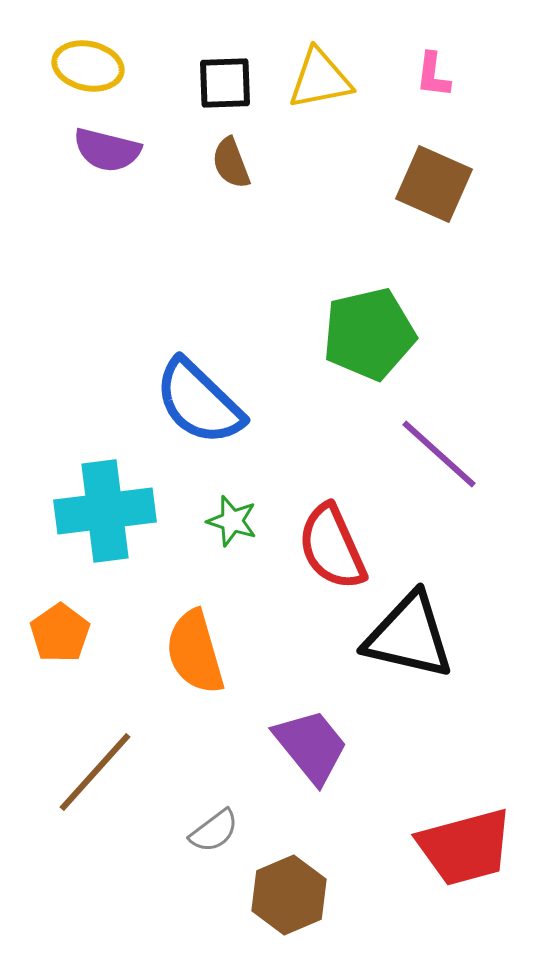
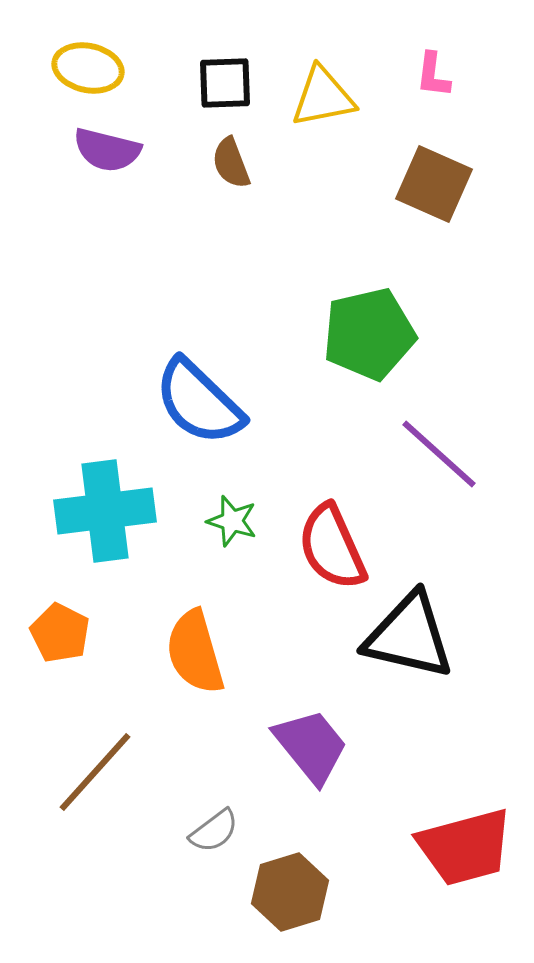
yellow ellipse: moved 2 px down
yellow triangle: moved 3 px right, 18 px down
orange pentagon: rotated 10 degrees counterclockwise
brown hexagon: moved 1 px right, 3 px up; rotated 6 degrees clockwise
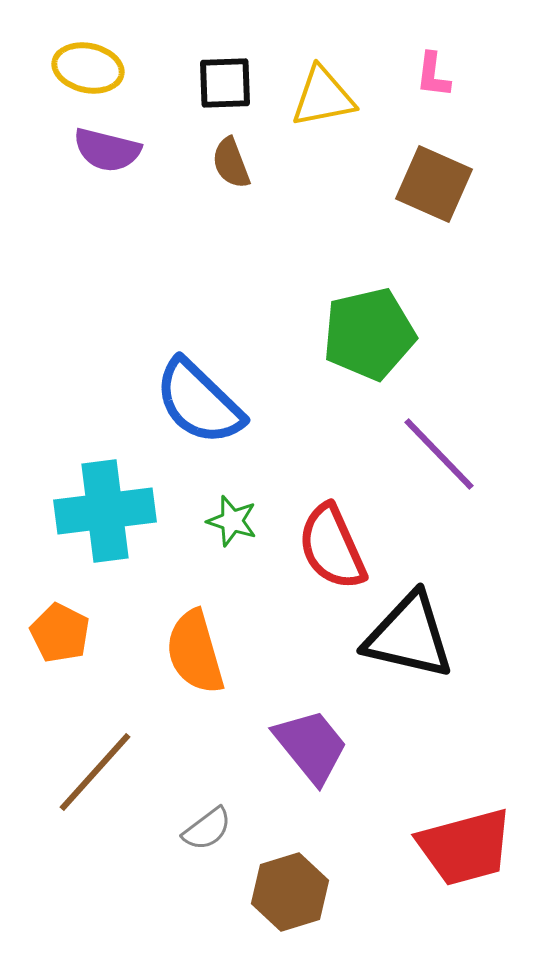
purple line: rotated 4 degrees clockwise
gray semicircle: moved 7 px left, 2 px up
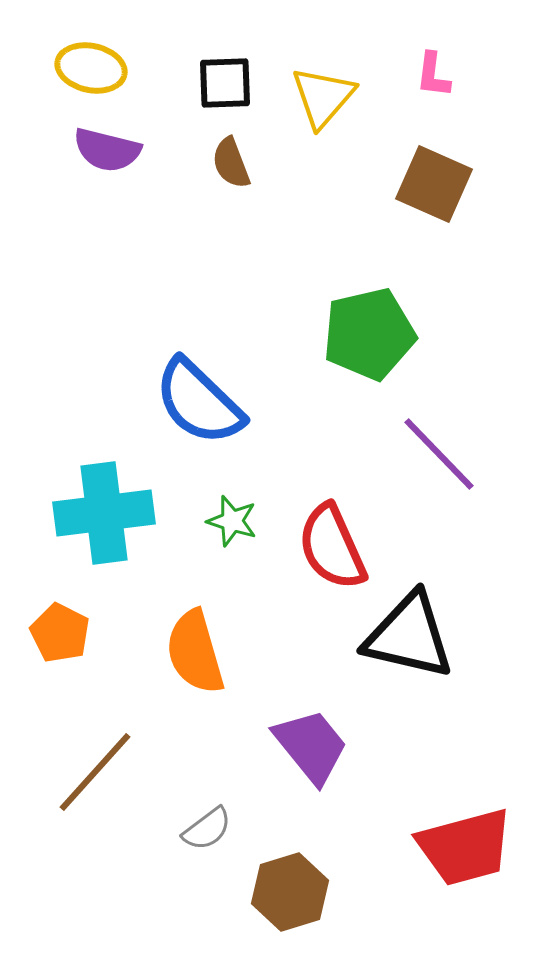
yellow ellipse: moved 3 px right
yellow triangle: rotated 38 degrees counterclockwise
cyan cross: moved 1 px left, 2 px down
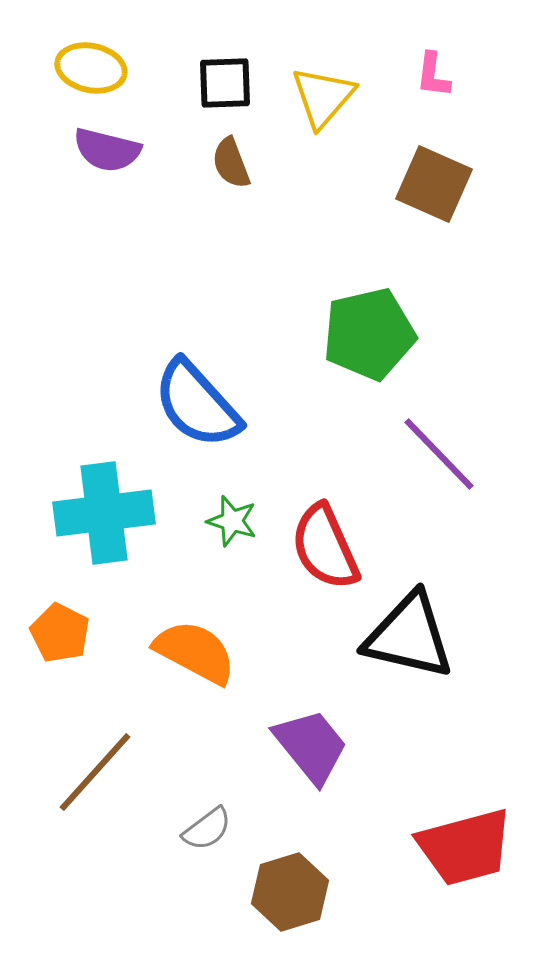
blue semicircle: moved 2 px left, 2 px down; rotated 4 degrees clockwise
red semicircle: moved 7 px left
orange semicircle: rotated 134 degrees clockwise
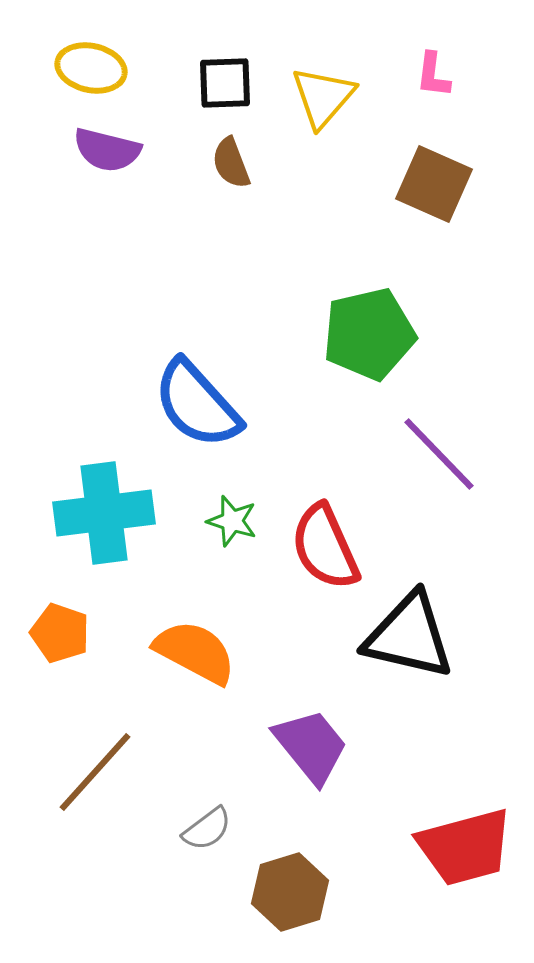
orange pentagon: rotated 8 degrees counterclockwise
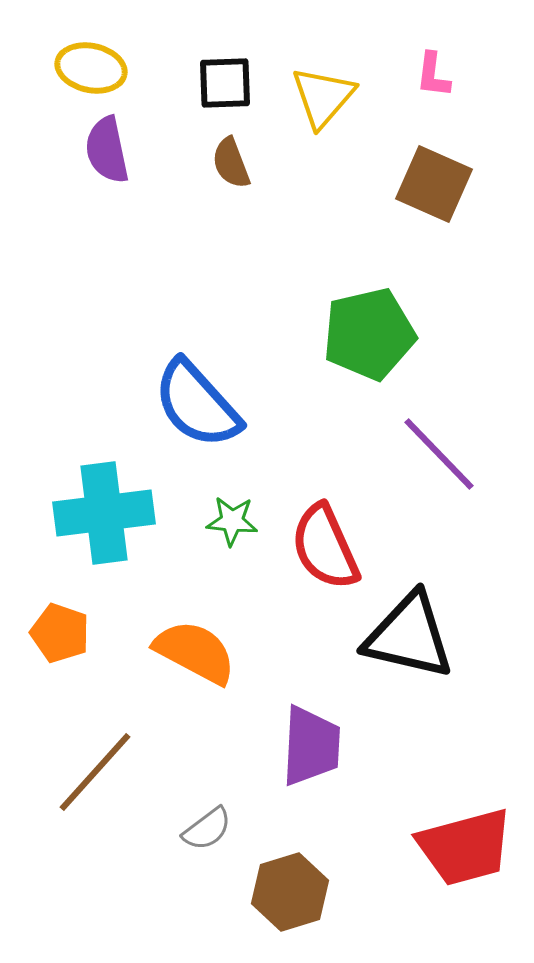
purple semicircle: rotated 64 degrees clockwise
green star: rotated 12 degrees counterclockwise
purple trapezoid: rotated 42 degrees clockwise
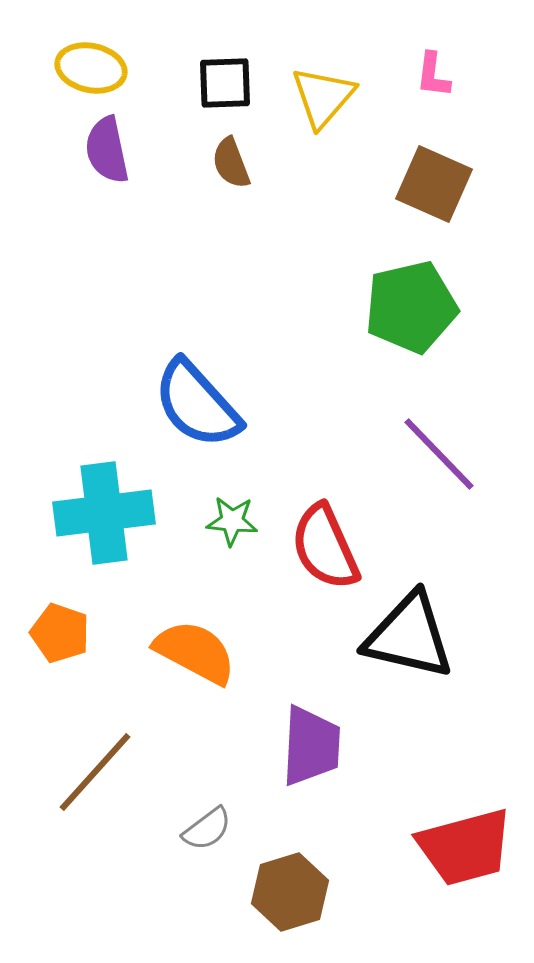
green pentagon: moved 42 px right, 27 px up
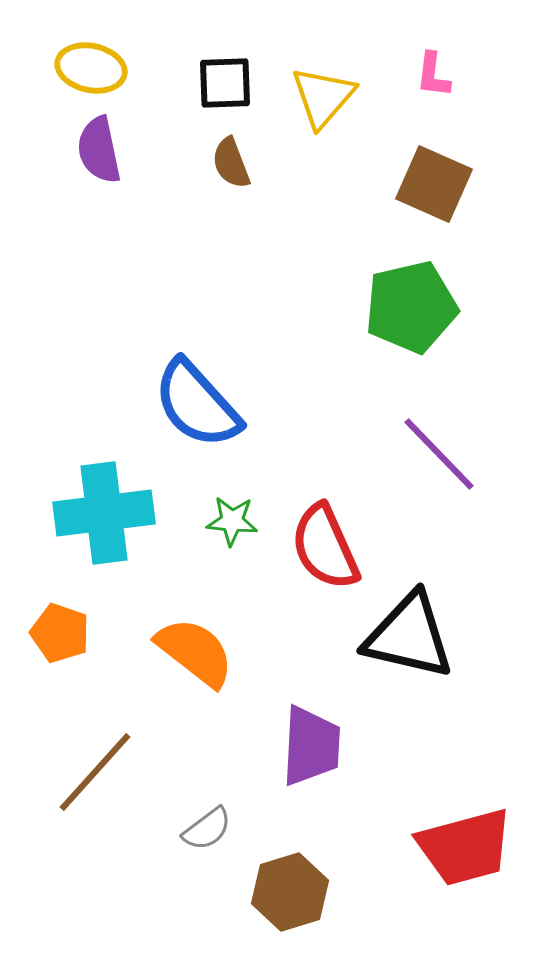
purple semicircle: moved 8 px left
orange semicircle: rotated 10 degrees clockwise
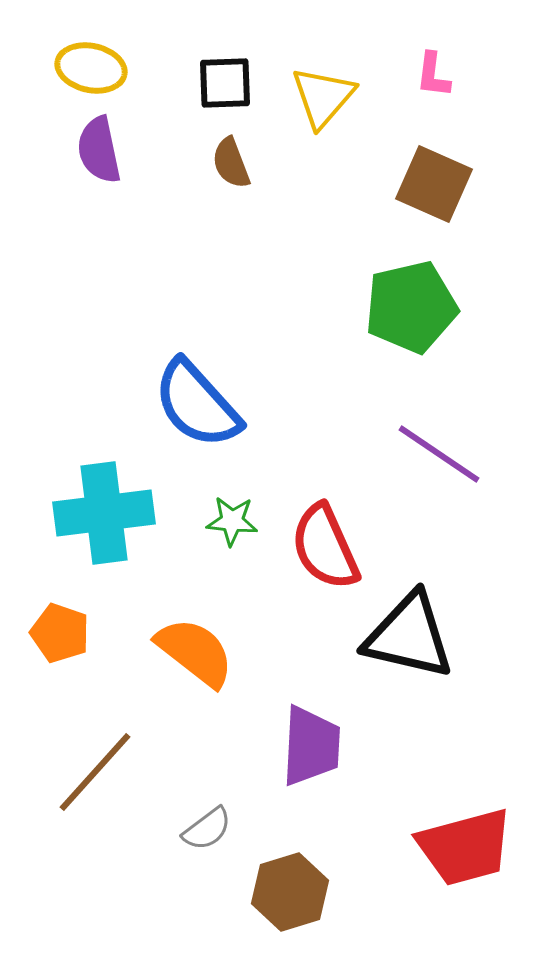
purple line: rotated 12 degrees counterclockwise
